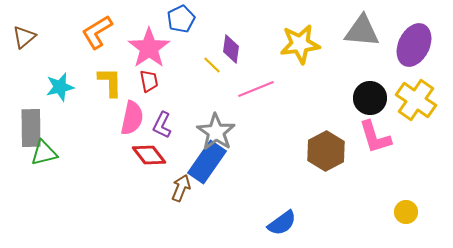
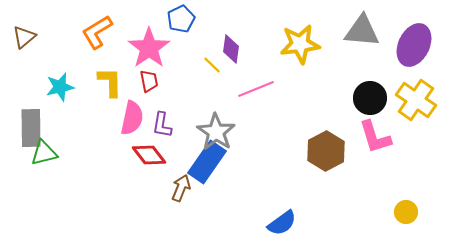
purple L-shape: rotated 16 degrees counterclockwise
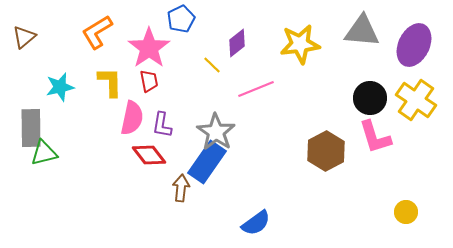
purple diamond: moved 6 px right, 6 px up; rotated 44 degrees clockwise
brown arrow: rotated 16 degrees counterclockwise
blue semicircle: moved 26 px left
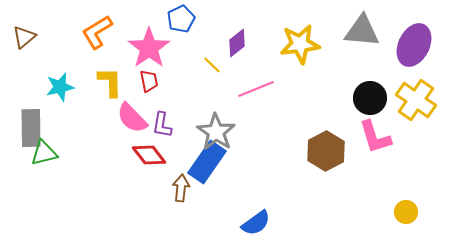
pink semicircle: rotated 124 degrees clockwise
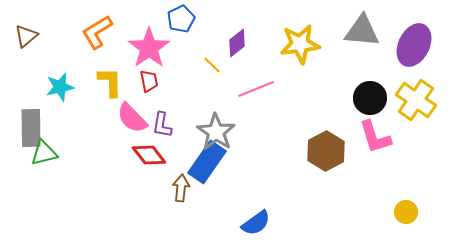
brown triangle: moved 2 px right, 1 px up
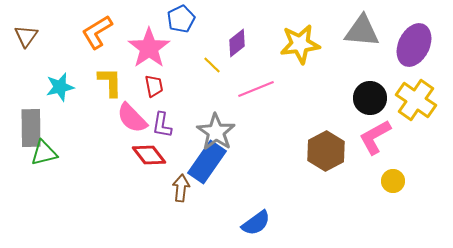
brown triangle: rotated 15 degrees counterclockwise
red trapezoid: moved 5 px right, 5 px down
pink L-shape: rotated 78 degrees clockwise
yellow circle: moved 13 px left, 31 px up
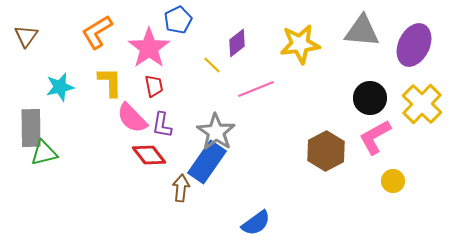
blue pentagon: moved 3 px left, 1 px down
yellow cross: moved 6 px right, 4 px down; rotated 9 degrees clockwise
